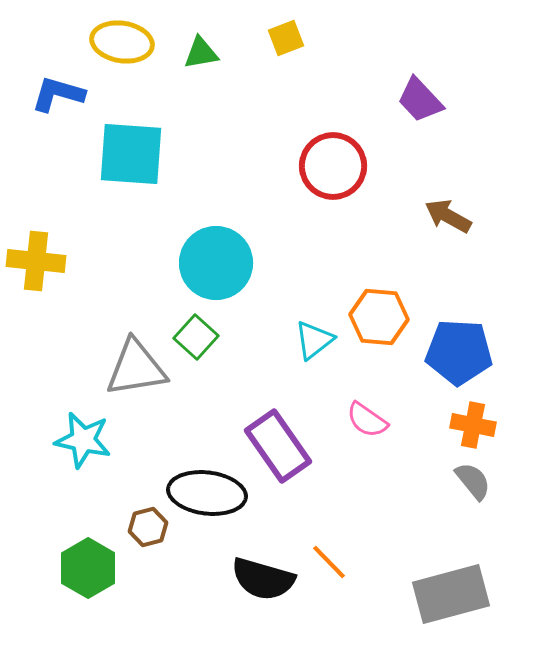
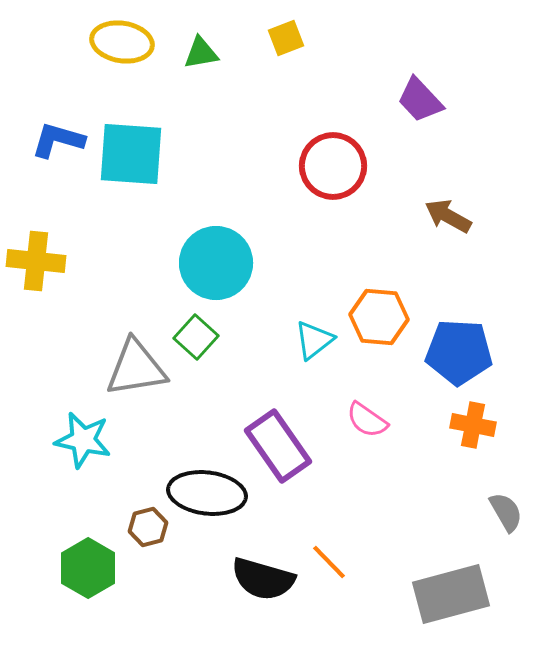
blue L-shape: moved 46 px down
gray semicircle: moved 33 px right, 31 px down; rotated 9 degrees clockwise
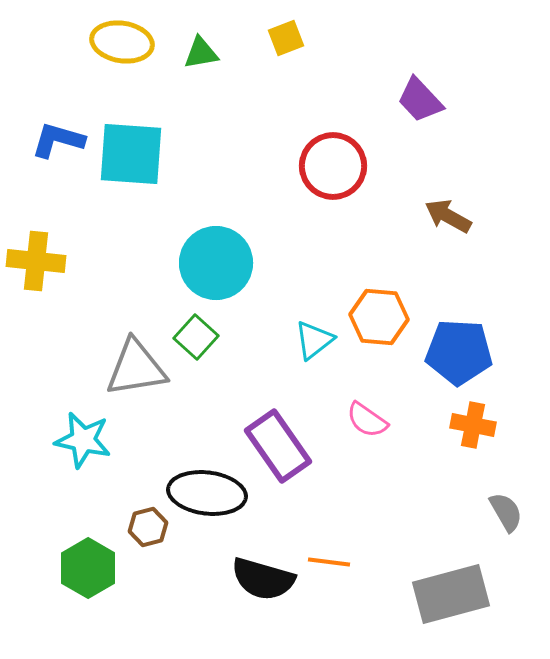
orange line: rotated 39 degrees counterclockwise
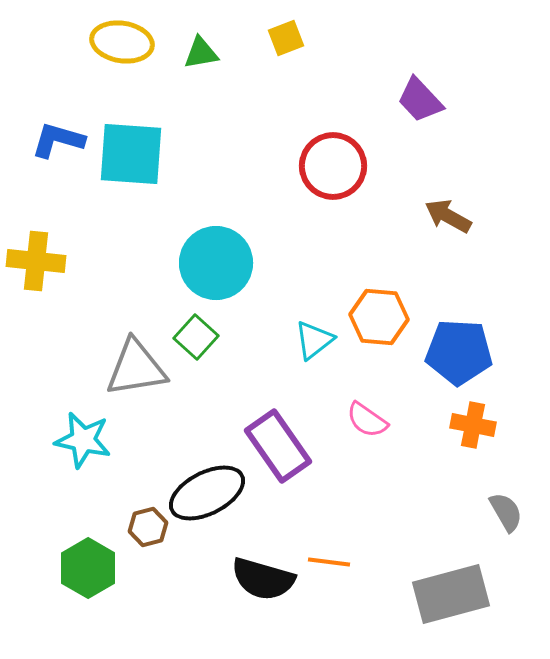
black ellipse: rotated 34 degrees counterclockwise
